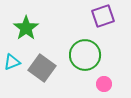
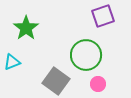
green circle: moved 1 px right
gray square: moved 14 px right, 13 px down
pink circle: moved 6 px left
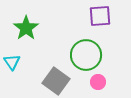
purple square: moved 3 px left; rotated 15 degrees clockwise
cyan triangle: rotated 42 degrees counterclockwise
pink circle: moved 2 px up
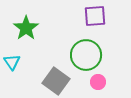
purple square: moved 5 px left
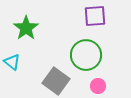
cyan triangle: rotated 18 degrees counterclockwise
pink circle: moved 4 px down
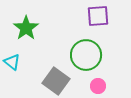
purple square: moved 3 px right
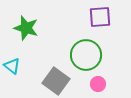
purple square: moved 2 px right, 1 px down
green star: rotated 20 degrees counterclockwise
cyan triangle: moved 4 px down
pink circle: moved 2 px up
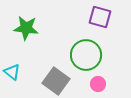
purple square: rotated 20 degrees clockwise
green star: rotated 10 degrees counterclockwise
cyan triangle: moved 6 px down
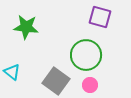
green star: moved 1 px up
pink circle: moved 8 px left, 1 px down
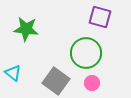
green star: moved 2 px down
green circle: moved 2 px up
cyan triangle: moved 1 px right, 1 px down
pink circle: moved 2 px right, 2 px up
